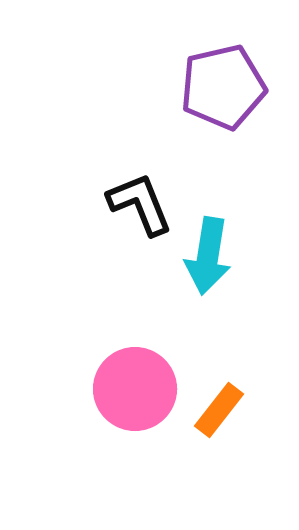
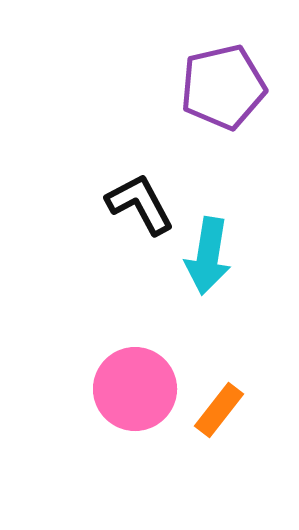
black L-shape: rotated 6 degrees counterclockwise
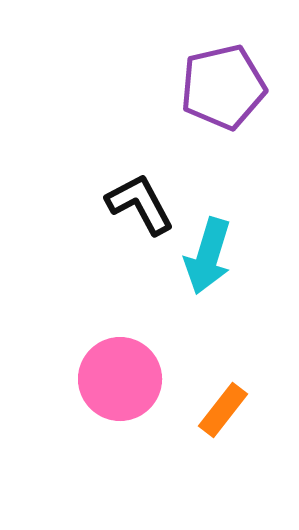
cyan arrow: rotated 8 degrees clockwise
pink circle: moved 15 px left, 10 px up
orange rectangle: moved 4 px right
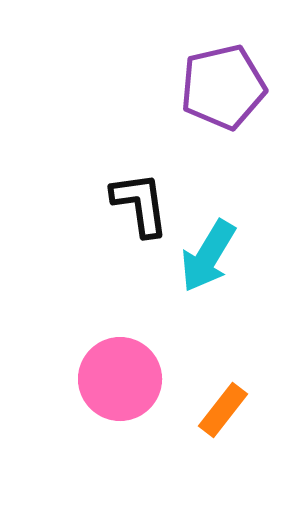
black L-shape: rotated 20 degrees clockwise
cyan arrow: rotated 14 degrees clockwise
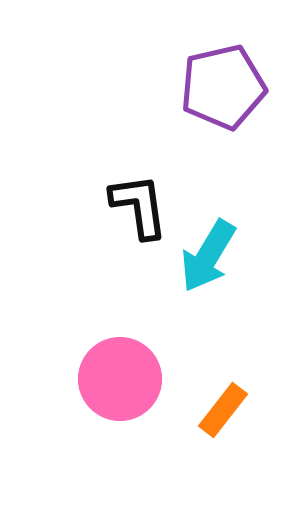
black L-shape: moved 1 px left, 2 px down
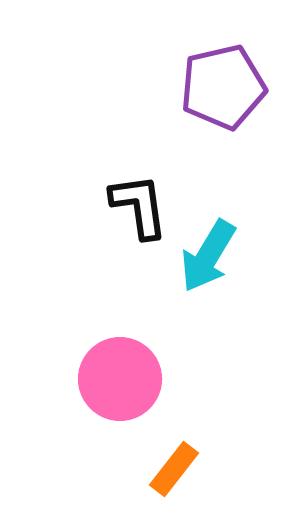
orange rectangle: moved 49 px left, 59 px down
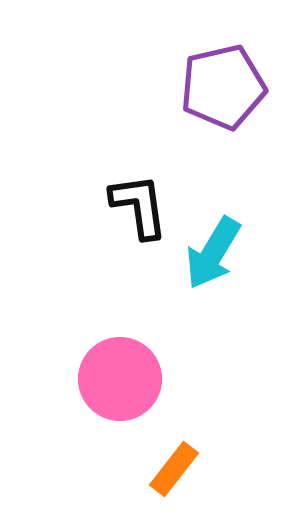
cyan arrow: moved 5 px right, 3 px up
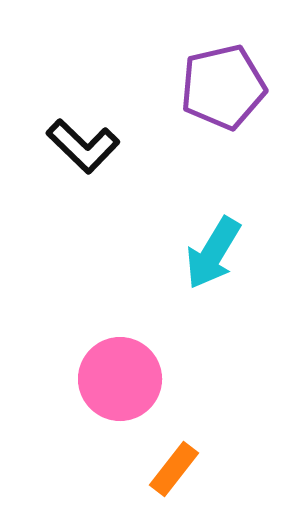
black L-shape: moved 56 px left, 60 px up; rotated 142 degrees clockwise
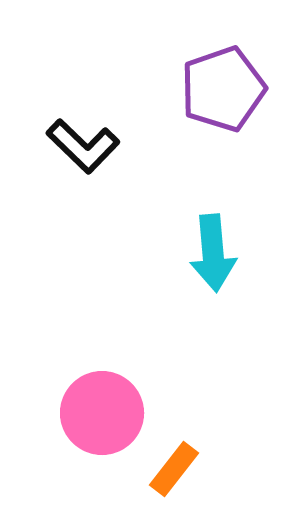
purple pentagon: moved 2 px down; rotated 6 degrees counterclockwise
cyan arrow: rotated 36 degrees counterclockwise
pink circle: moved 18 px left, 34 px down
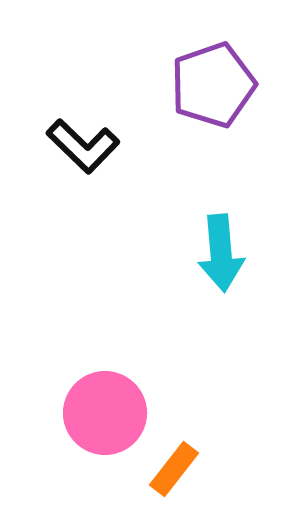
purple pentagon: moved 10 px left, 4 px up
cyan arrow: moved 8 px right
pink circle: moved 3 px right
